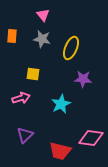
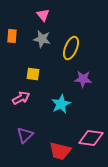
pink arrow: rotated 12 degrees counterclockwise
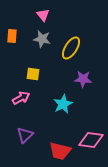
yellow ellipse: rotated 10 degrees clockwise
cyan star: moved 2 px right
pink diamond: moved 2 px down
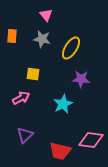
pink triangle: moved 3 px right
purple star: moved 2 px left
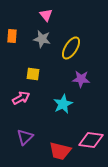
purple triangle: moved 2 px down
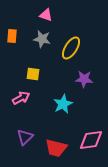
pink triangle: rotated 32 degrees counterclockwise
purple star: moved 3 px right
pink diamond: rotated 15 degrees counterclockwise
red trapezoid: moved 4 px left, 3 px up
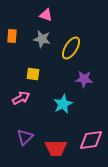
red trapezoid: rotated 15 degrees counterclockwise
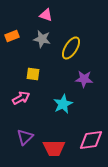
orange rectangle: rotated 64 degrees clockwise
red trapezoid: moved 2 px left
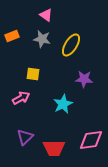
pink triangle: rotated 16 degrees clockwise
yellow ellipse: moved 3 px up
